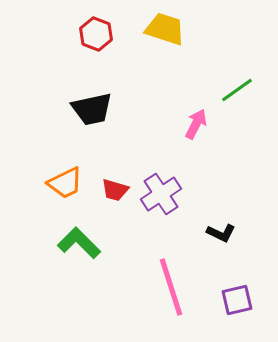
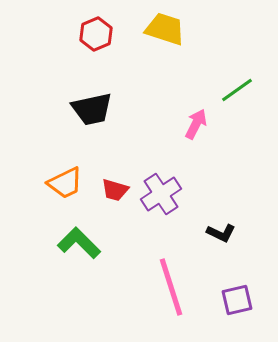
red hexagon: rotated 16 degrees clockwise
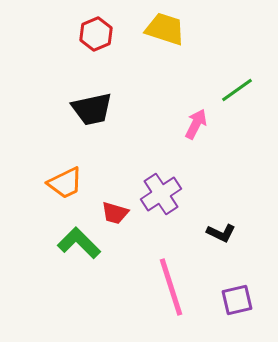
red trapezoid: moved 23 px down
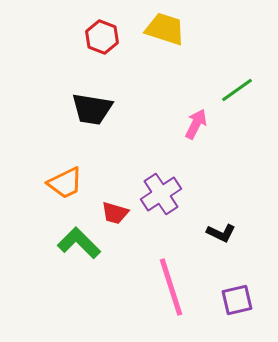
red hexagon: moved 6 px right, 3 px down; rotated 16 degrees counterclockwise
black trapezoid: rotated 21 degrees clockwise
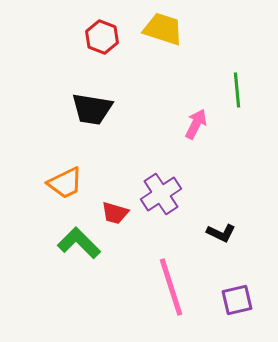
yellow trapezoid: moved 2 px left
green line: rotated 60 degrees counterclockwise
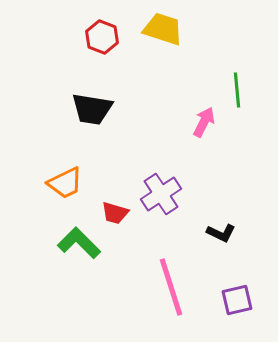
pink arrow: moved 8 px right, 2 px up
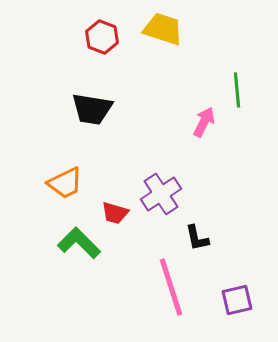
black L-shape: moved 24 px left, 5 px down; rotated 52 degrees clockwise
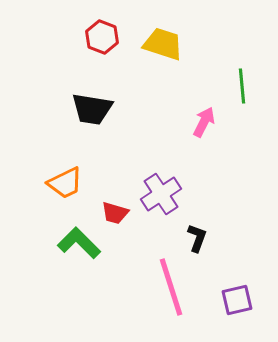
yellow trapezoid: moved 15 px down
green line: moved 5 px right, 4 px up
black L-shape: rotated 148 degrees counterclockwise
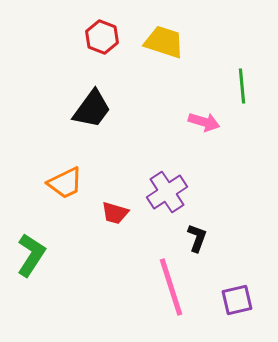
yellow trapezoid: moved 1 px right, 2 px up
black trapezoid: rotated 63 degrees counterclockwise
pink arrow: rotated 80 degrees clockwise
purple cross: moved 6 px right, 2 px up
green L-shape: moved 48 px left, 12 px down; rotated 78 degrees clockwise
